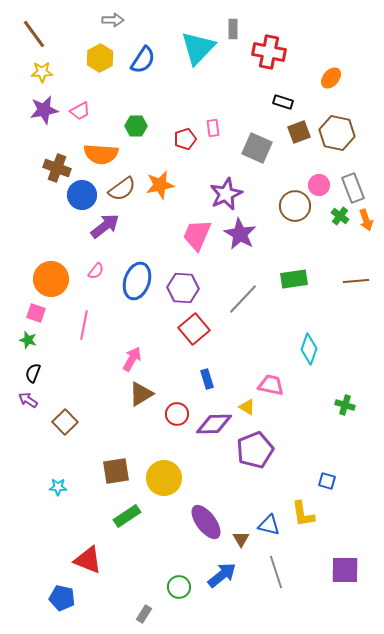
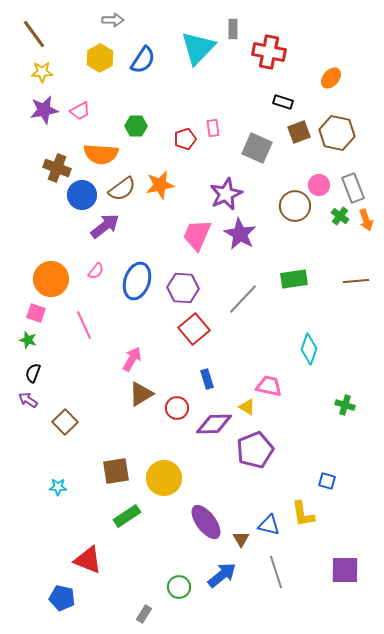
pink line at (84, 325): rotated 36 degrees counterclockwise
pink trapezoid at (271, 385): moved 2 px left, 1 px down
red circle at (177, 414): moved 6 px up
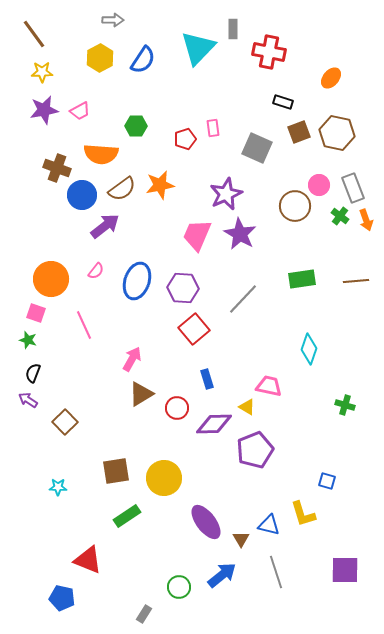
green rectangle at (294, 279): moved 8 px right
yellow L-shape at (303, 514): rotated 8 degrees counterclockwise
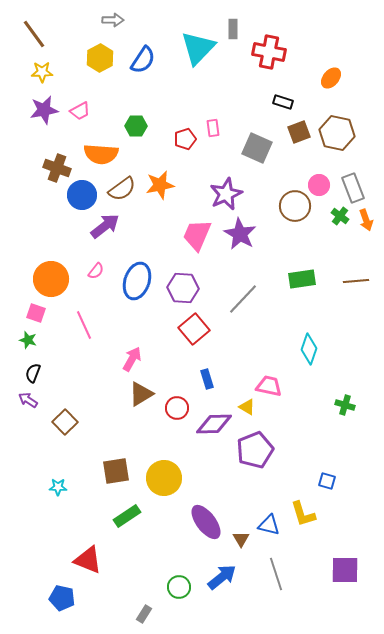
gray line at (276, 572): moved 2 px down
blue arrow at (222, 575): moved 2 px down
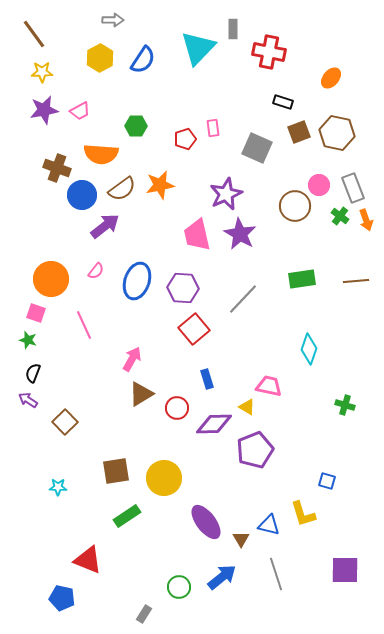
pink trapezoid at (197, 235): rotated 36 degrees counterclockwise
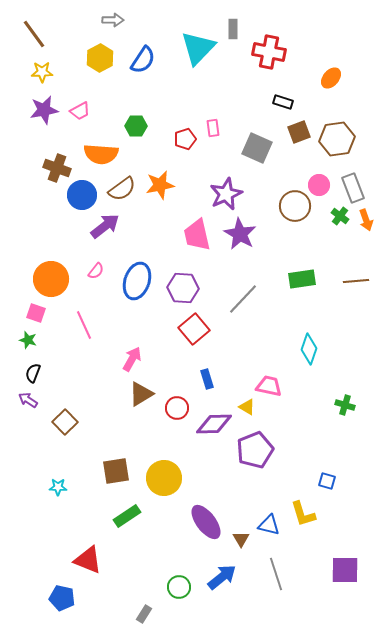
brown hexagon at (337, 133): moved 6 px down; rotated 20 degrees counterclockwise
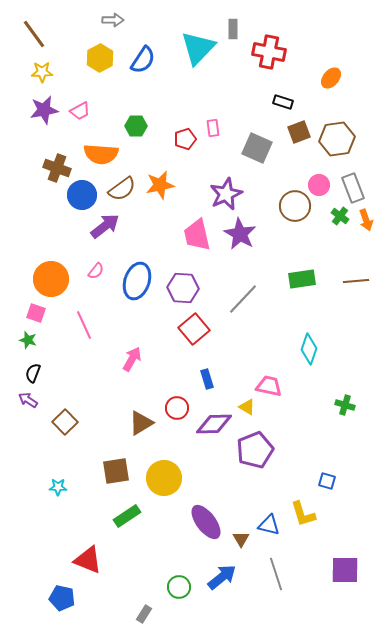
brown triangle at (141, 394): moved 29 px down
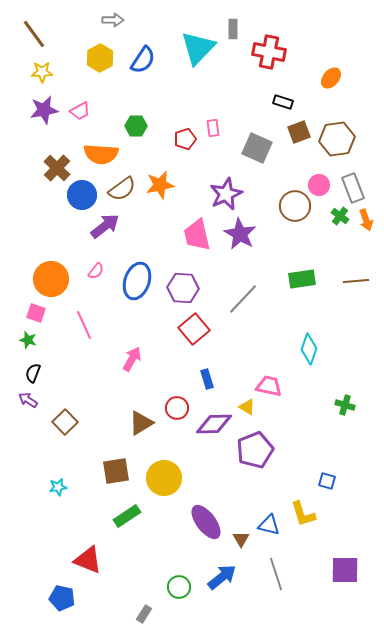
brown cross at (57, 168): rotated 24 degrees clockwise
cyan star at (58, 487): rotated 12 degrees counterclockwise
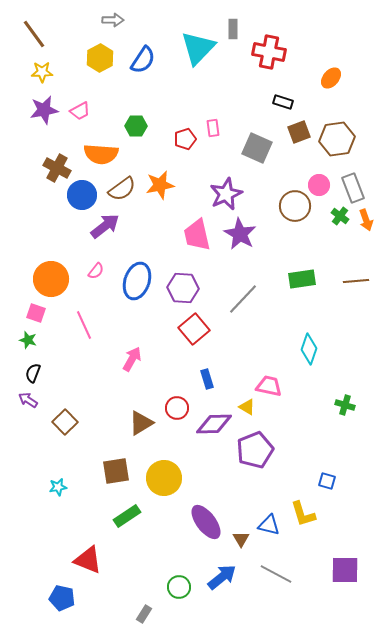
brown cross at (57, 168): rotated 16 degrees counterclockwise
gray line at (276, 574): rotated 44 degrees counterclockwise
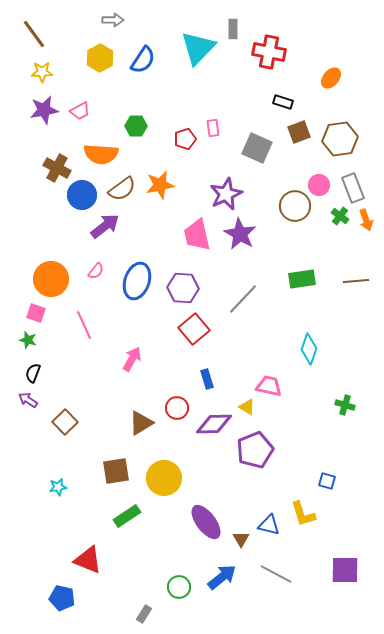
brown hexagon at (337, 139): moved 3 px right
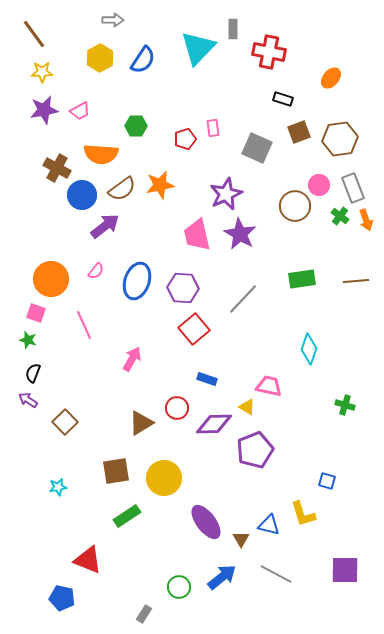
black rectangle at (283, 102): moved 3 px up
blue rectangle at (207, 379): rotated 54 degrees counterclockwise
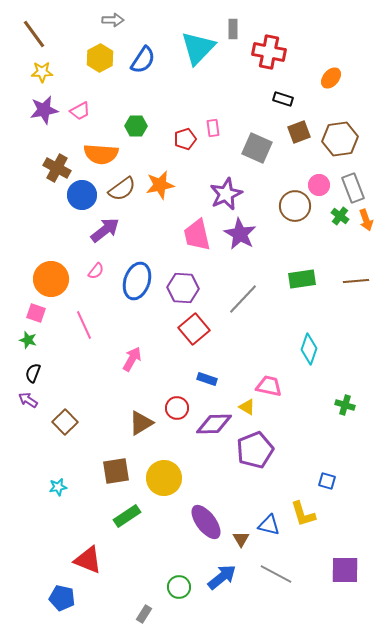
purple arrow at (105, 226): moved 4 px down
